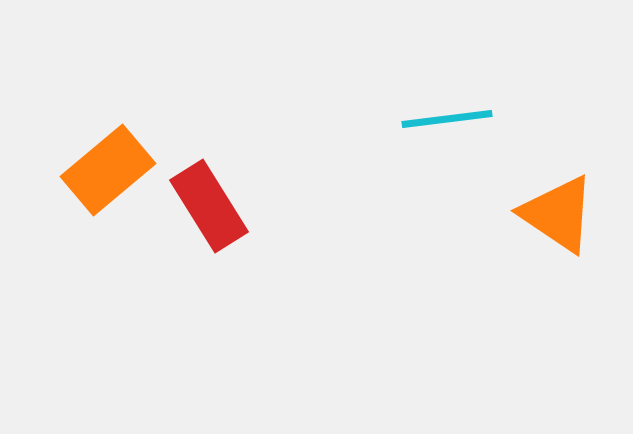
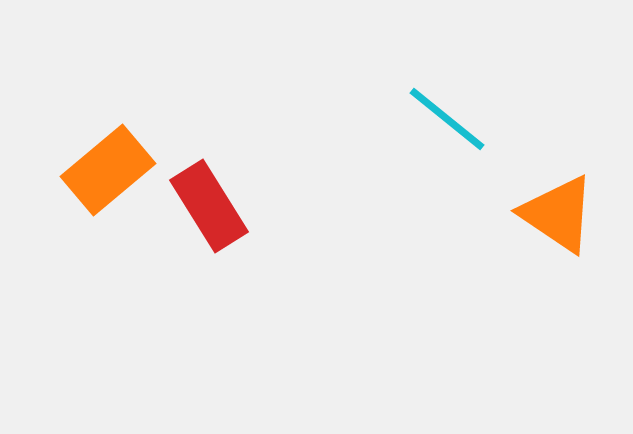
cyan line: rotated 46 degrees clockwise
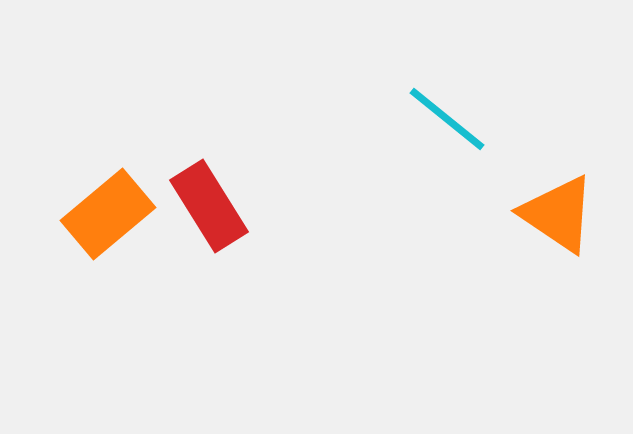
orange rectangle: moved 44 px down
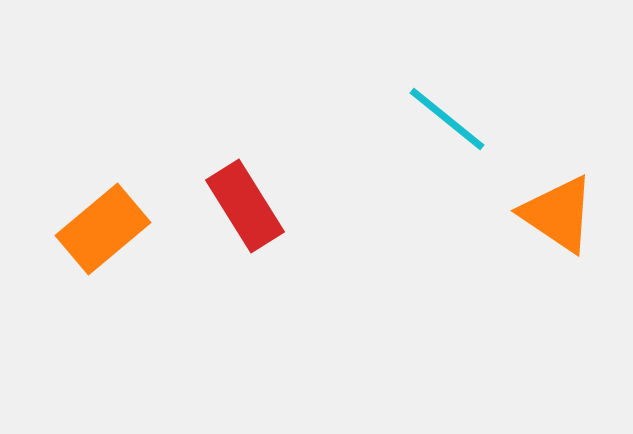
red rectangle: moved 36 px right
orange rectangle: moved 5 px left, 15 px down
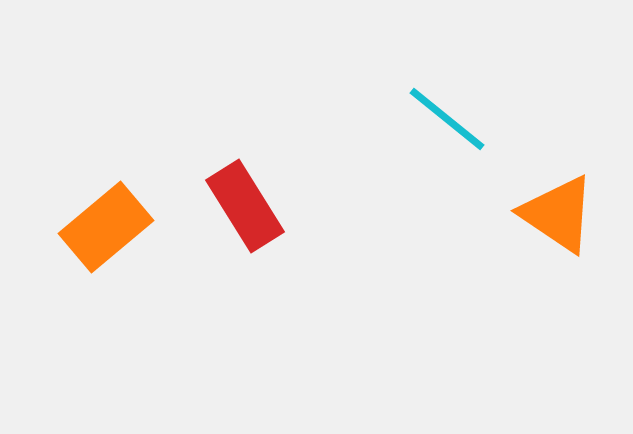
orange rectangle: moved 3 px right, 2 px up
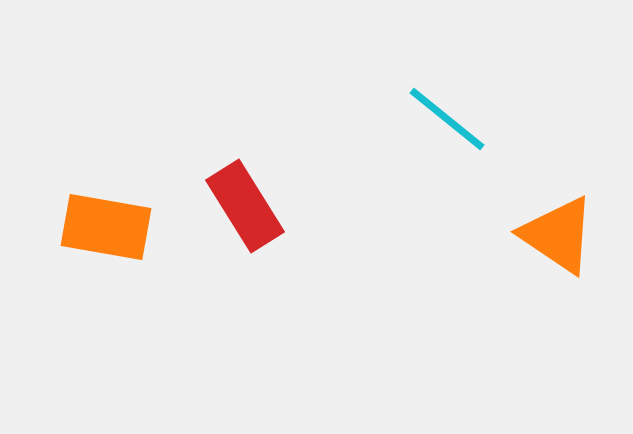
orange triangle: moved 21 px down
orange rectangle: rotated 50 degrees clockwise
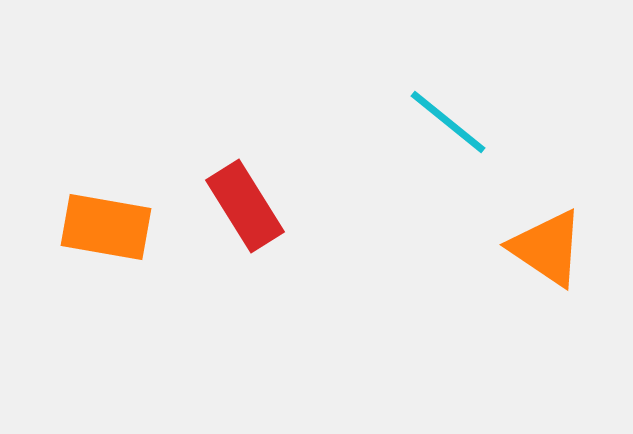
cyan line: moved 1 px right, 3 px down
orange triangle: moved 11 px left, 13 px down
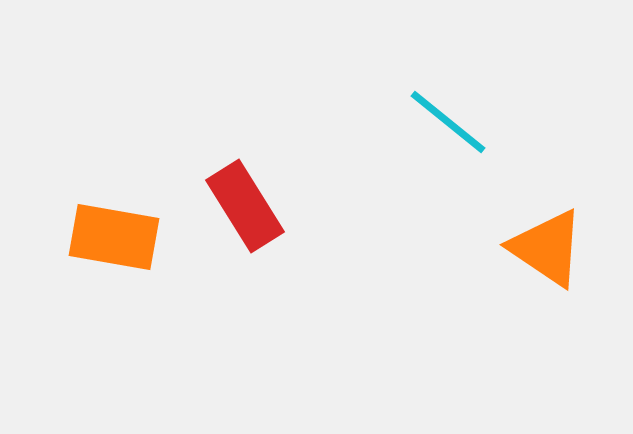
orange rectangle: moved 8 px right, 10 px down
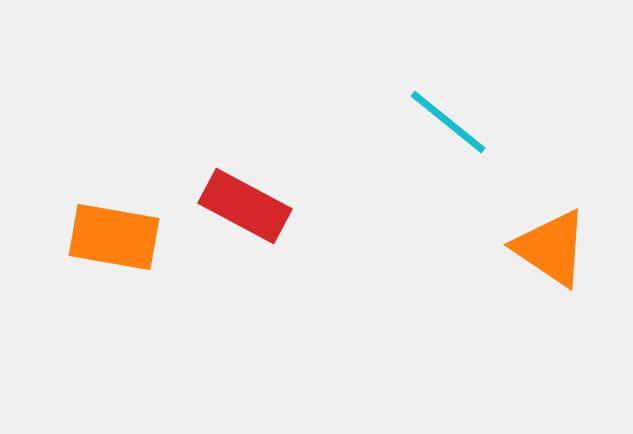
red rectangle: rotated 30 degrees counterclockwise
orange triangle: moved 4 px right
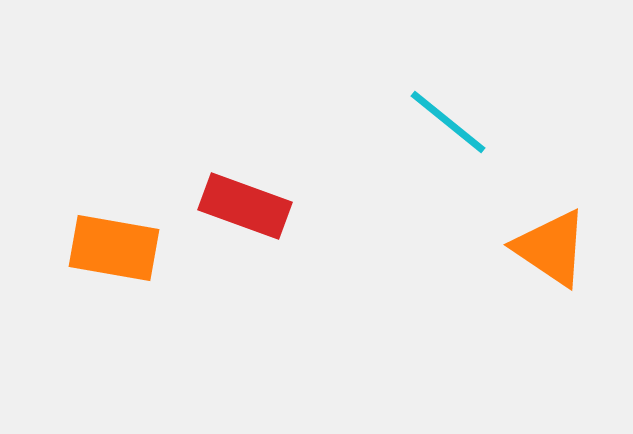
red rectangle: rotated 8 degrees counterclockwise
orange rectangle: moved 11 px down
